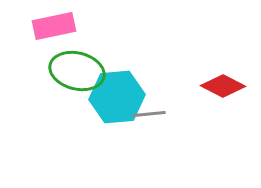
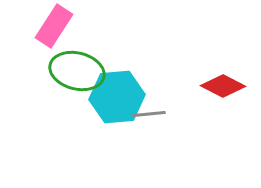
pink rectangle: rotated 45 degrees counterclockwise
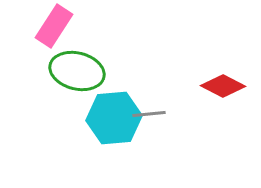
cyan hexagon: moved 3 px left, 21 px down
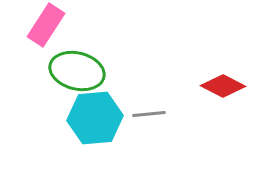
pink rectangle: moved 8 px left, 1 px up
cyan hexagon: moved 19 px left
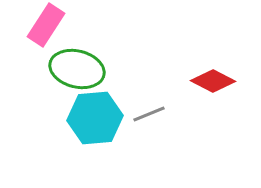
green ellipse: moved 2 px up
red diamond: moved 10 px left, 5 px up
gray line: rotated 16 degrees counterclockwise
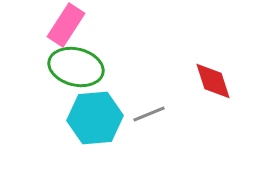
pink rectangle: moved 20 px right
green ellipse: moved 1 px left, 2 px up
red diamond: rotated 45 degrees clockwise
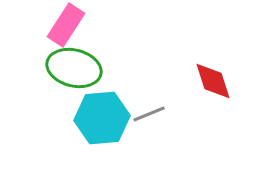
green ellipse: moved 2 px left, 1 px down
cyan hexagon: moved 7 px right
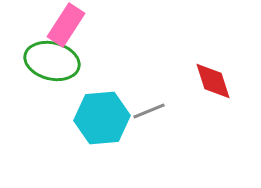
green ellipse: moved 22 px left, 7 px up
gray line: moved 3 px up
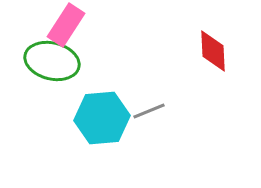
red diamond: moved 30 px up; rotated 15 degrees clockwise
